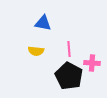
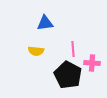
blue triangle: moved 2 px right; rotated 18 degrees counterclockwise
pink line: moved 4 px right
black pentagon: moved 1 px left, 1 px up
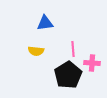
black pentagon: rotated 12 degrees clockwise
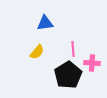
yellow semicircle: moved 1 px right, 1 px down; rotated 56 degrees counterclockwise
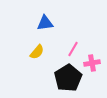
pink line: rotated 35 degrees clockwise
pink cross: rotated 14 degrees counterclockwise
black pentagon: moved 3 px down
